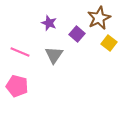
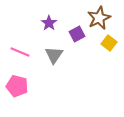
purple star: rotated 14 degrees clockwise
purple square: rotated 21 degrees clockwise
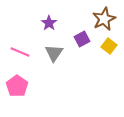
brown star: moved 5 px right, 1 px down
purple square: moved 5 px right, 5 px down
yellow square: moved 3 px down
gray triangle: moved 2 px up
pink pentagon: rotated 20 degrees clockwise
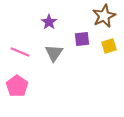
brown star: moved 3 px up
purple star: moved 1 px up
purple square: rotated 21 degrees clockwise
yellow square: rotated 35 degrees clockwise
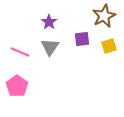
gray triangle: moved 4 px left, 6 px up
